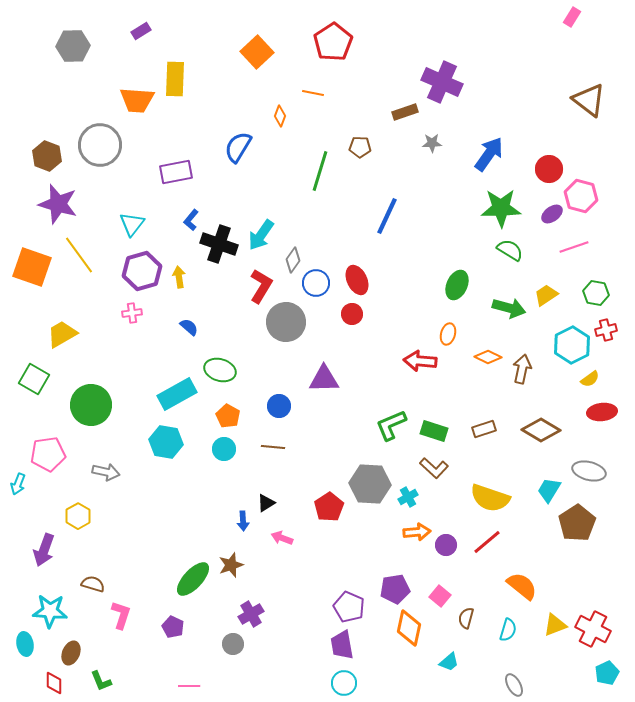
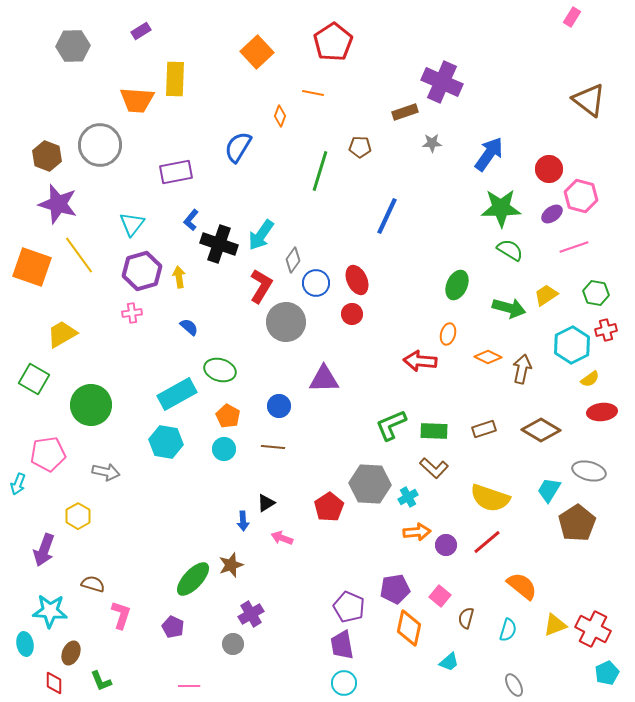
green rectangle at (434, 431): rotated 16 degrees counterclockwise
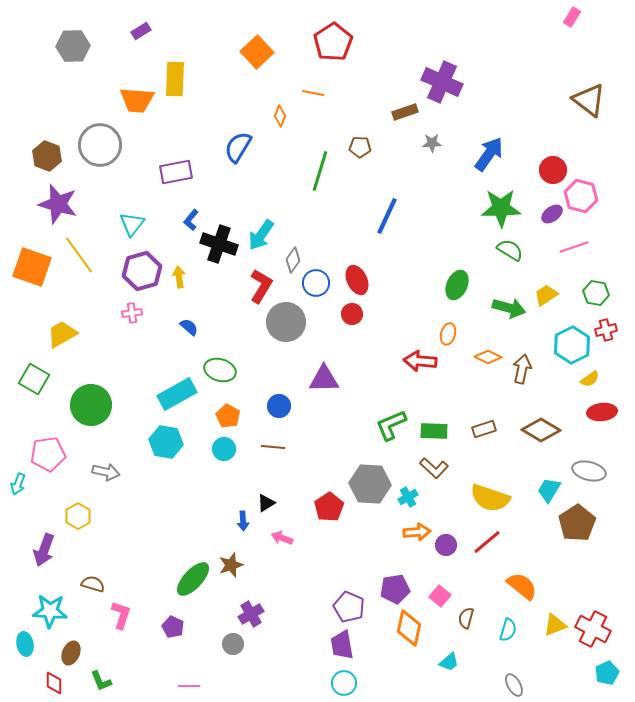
red circle at (549, 169): moved 4 px right, 1 px down
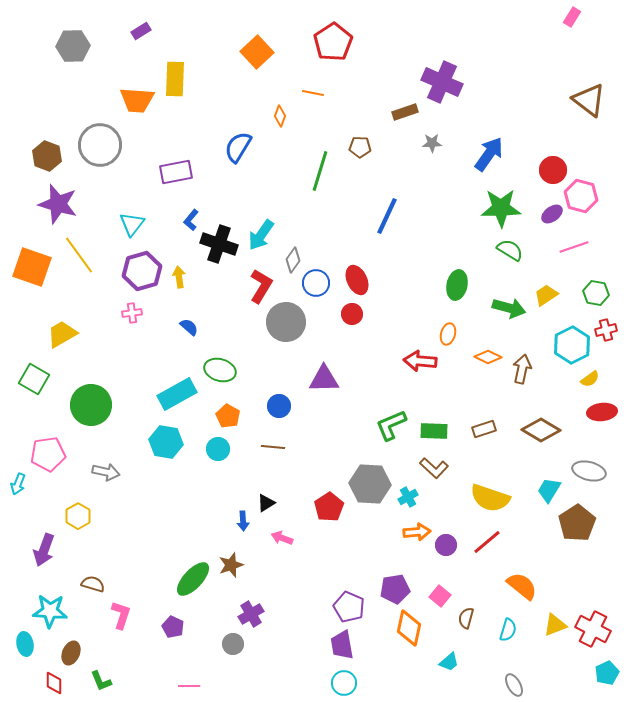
green ellipse at (457, 285): rotated 12 degrees counterclockwise
cyan circle at (224, 449): moved 6 px left
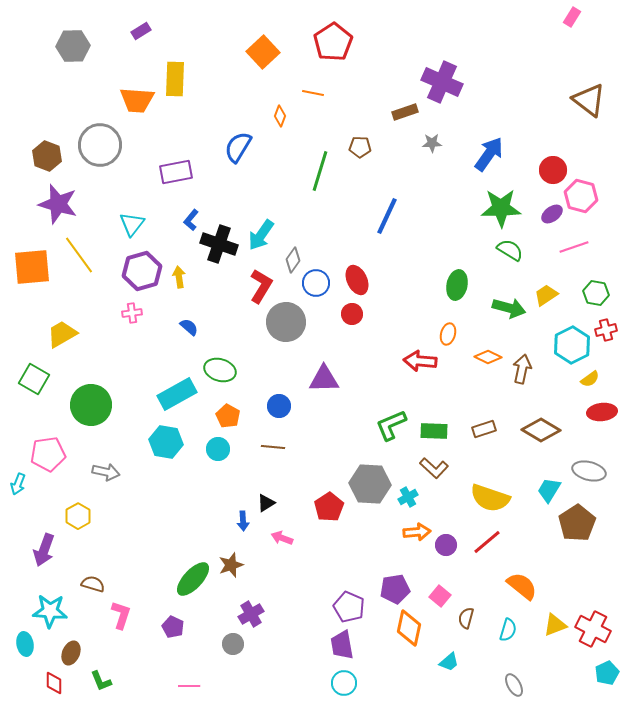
orange square at (257, 52): moved 6 px right
orange square at (32, 267): rotated 24 degrees counterclockwise
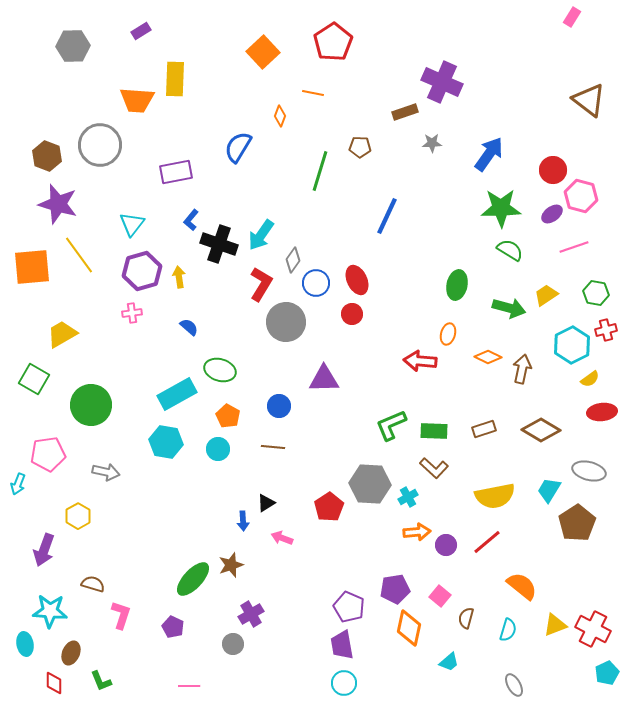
red L-shape at (261, 286): moved 2 px up
yellow semicircle at (490, 498): moved 5 px right, 2 px up; rotated 30 degrees counterclockwise
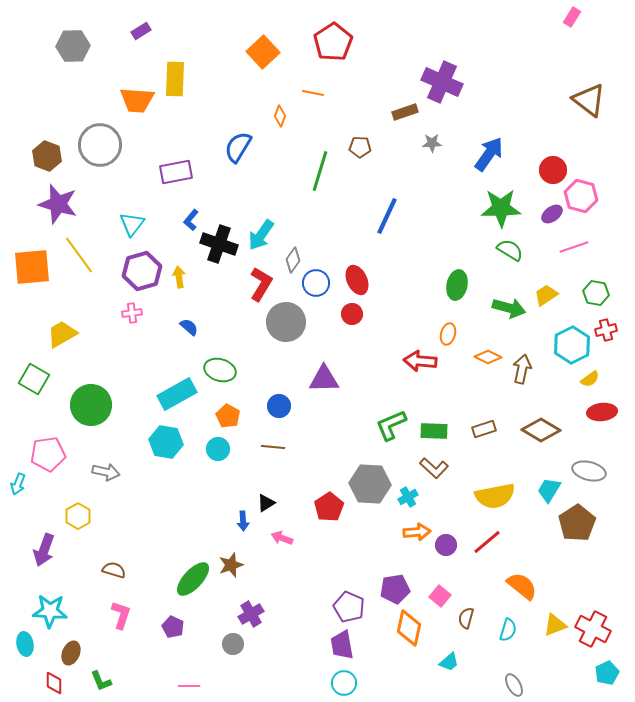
brown semicircle at (93, 584): moved 21 px right, 14 px up
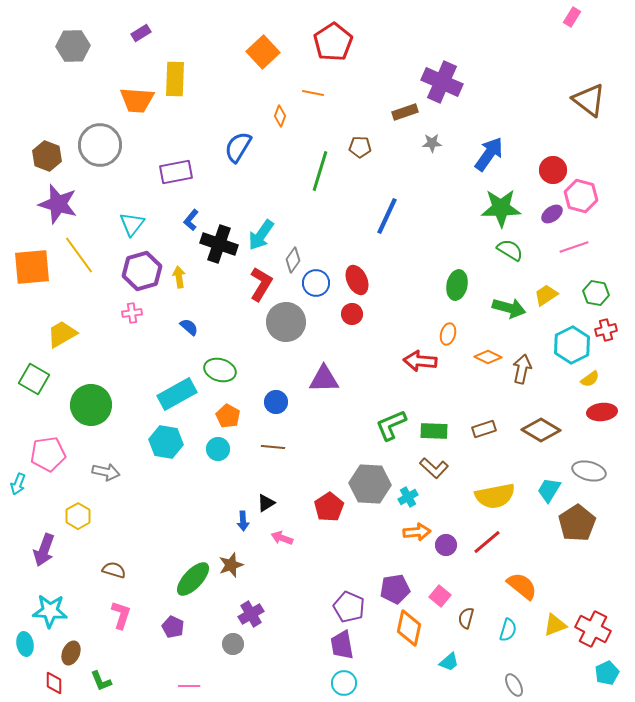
purple rectangle at (141, 31): moved 2 px down
blue circle at (279, 406): moved 3 px left, 4 px up
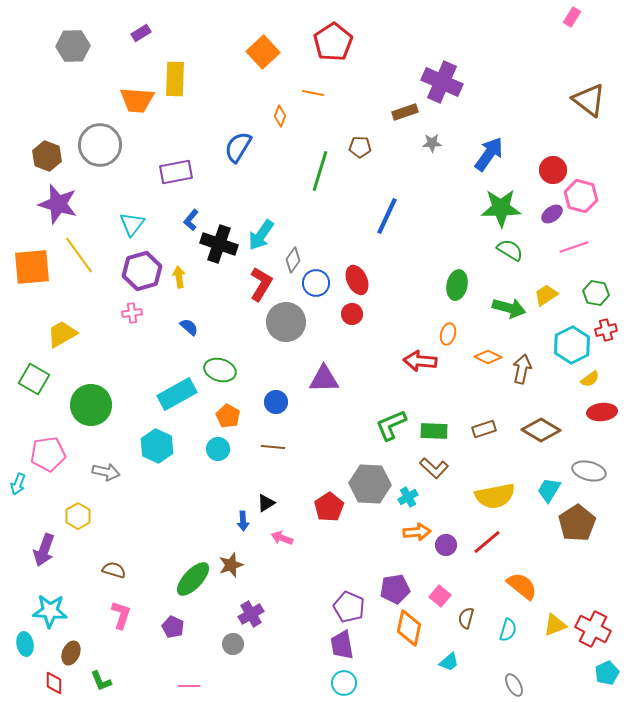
cyan hexagon at (166, 442): moved 9 px left, 4 px down; rotated 16 degrees clockwise
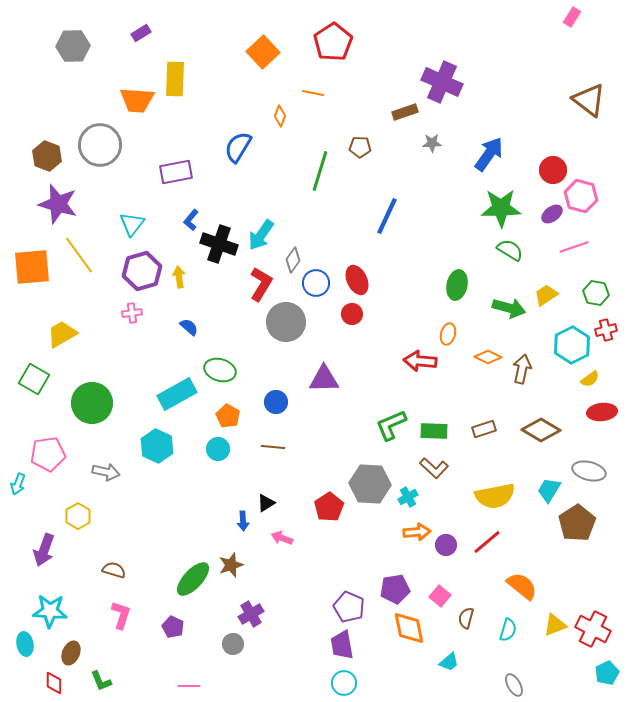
green circle at (91, 405): moved 1 px right, 2 px up
orange diamond at (409, 628): rotated 24 degrees counterclockwise
